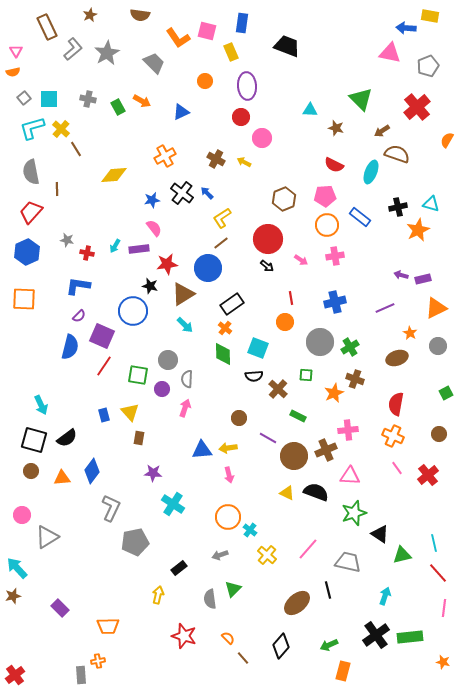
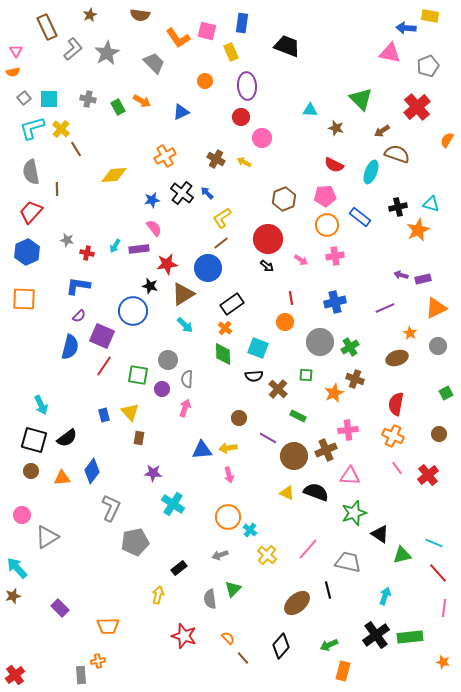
cyan line at (434, 543): rotated 54 degrees counterclockwise
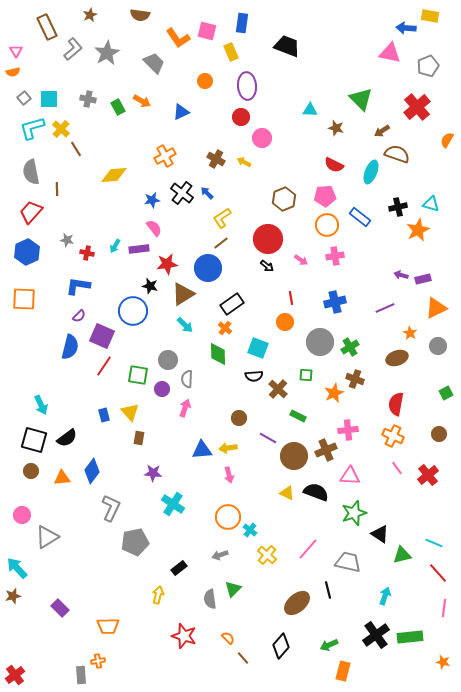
green diamond at (223, 354): moved 5 px left
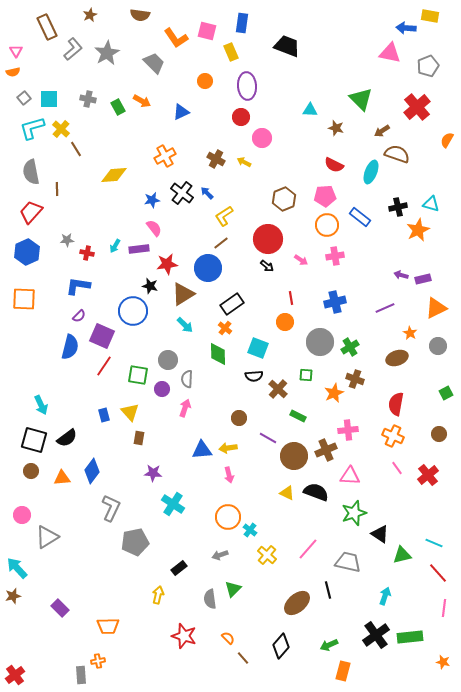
orange L-shape at (178, 38): moved 2 px left
yellow L-shape at (222, 218): moved 2 px right, 2 px up
gray star at (67, 240): rotated 16 degrees counterclockwise
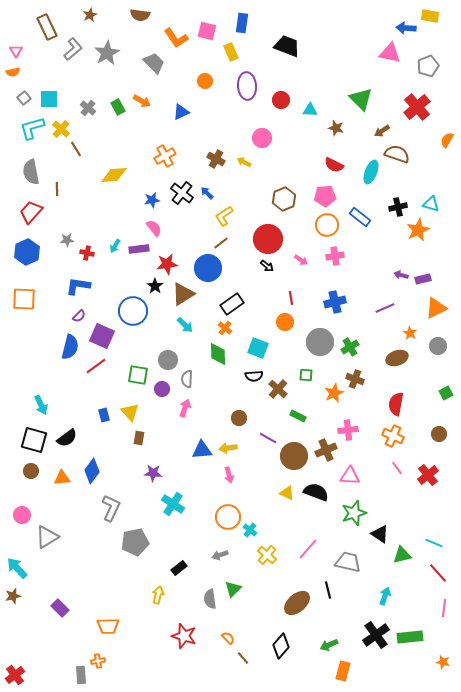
gray cross at (88, 99): moved 9 px down; rotated 28 degrees clockwise
red circle at (241, 117): moved 40 px right, 17 px up
black star at (150, 286): moved 5 px right; rotated 21 degrees clockwise
red line at (104, 366): moved 8 px left; rotated 20 degrees clockwise
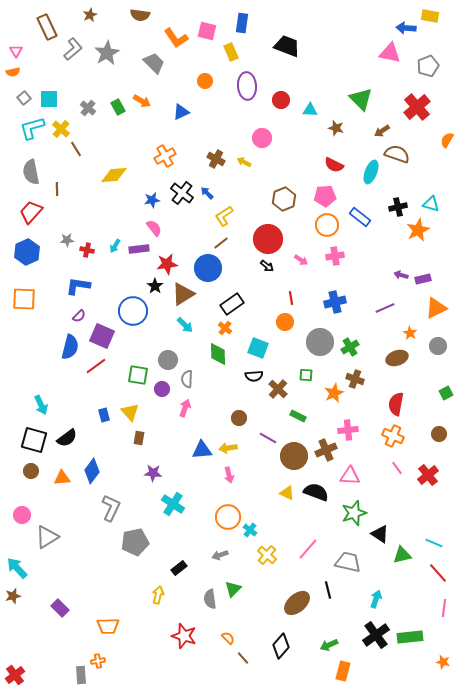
red cross at (87, 253): moved 3 px up
cyan arrow at (385, 596): moved 9 px left, 3 px down
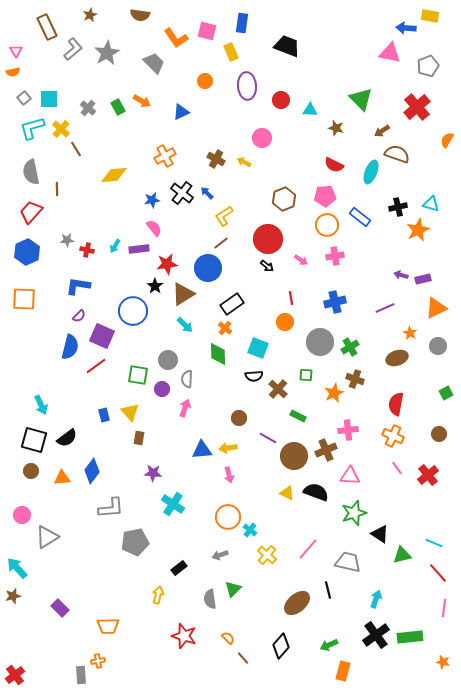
gray L-shape at (111, 508): rotated 60 degrees clockwise
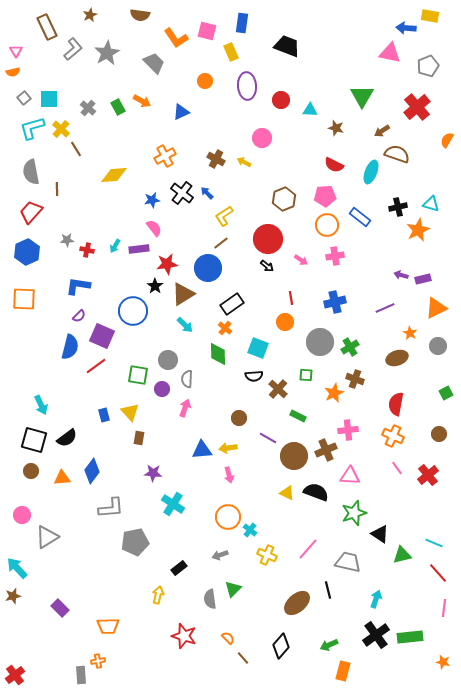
green triangle at (361, 99): moved 1 px right, 3 px up; rotated 15 degrees clockwise
yellow cross at (267, 555): rotated 18 degrees counterclockwise
